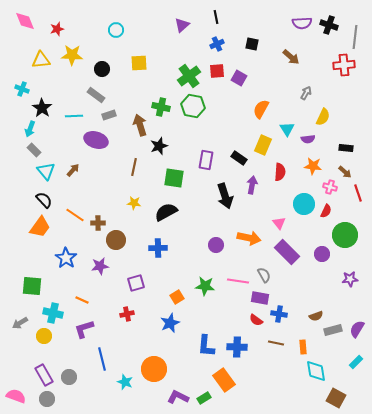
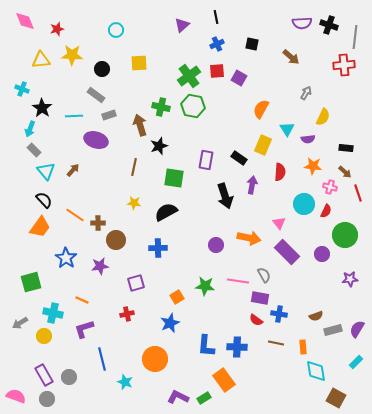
green square at (32, 286): moved 1 px left, 4 px up; rotated 20 degrees counterclockwise
orange circle at (154, 369): moved 1 px right, 10 px up
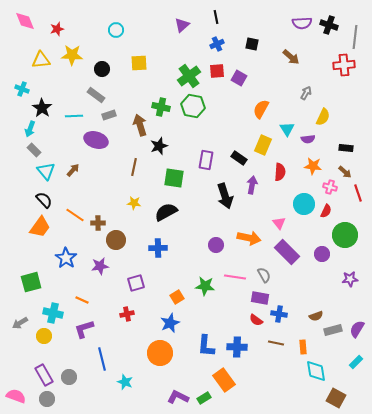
pink line at (238, 281): moved 3 px left, 4 px up
orange circle at (155, 359): moved 5 px right, 6 px up
